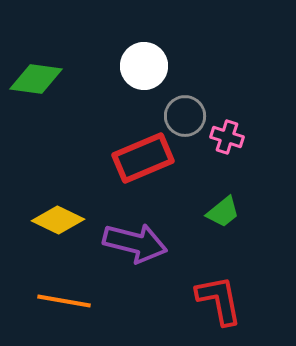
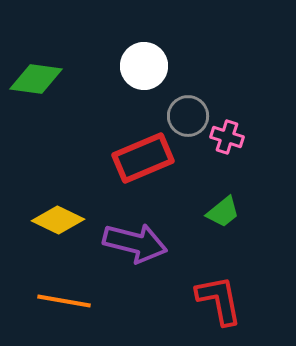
gray circle: moved 3 px right
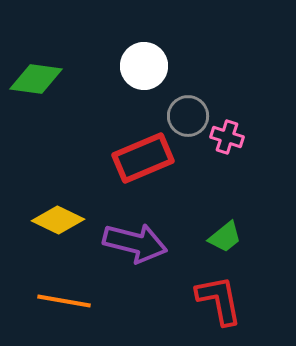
green trapezoid: moved 2 px right, 25 px down
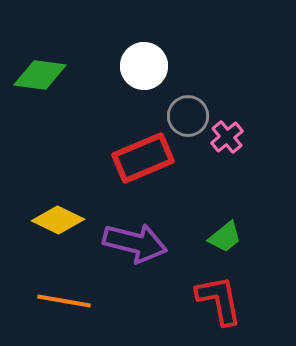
green diamond: moved 4 px right, 4 px up
pink cross: rotated 32 degrees clockwise
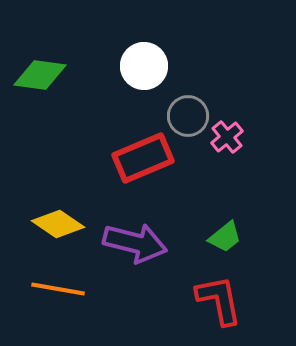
yellow diamond: moved 4 px down; rotated 9 degrees clockwise
orange line: moved 6 px left, 12 px up
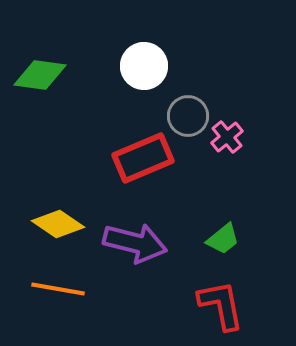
green trapezoid: moved 2 px left, 2 px down
red L-shape: moved 2 px right, 5 px down
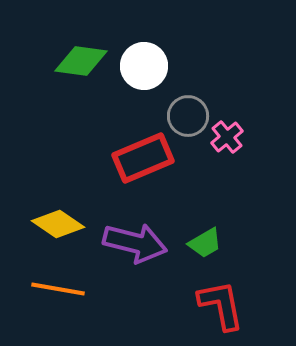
green diamond: moved 41 px right, 14 px up
green trapezoid: moved 18 px left, 4 px down; rotated 9 degrees clockwise
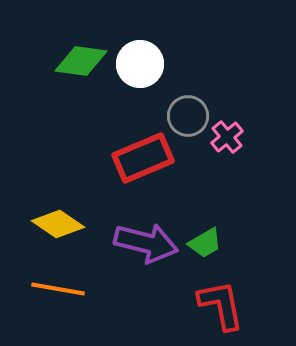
white circle: moved 4 px left, 2 px up
purple arrow: moved 11 px right
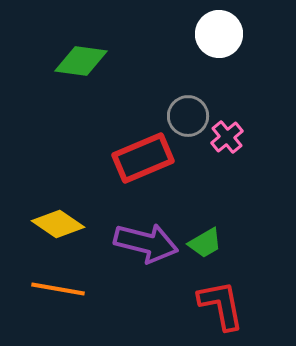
white circle: moved 79 px right, 30 px up
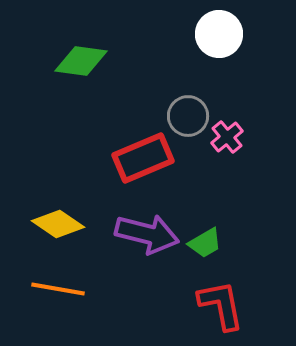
purple arrow: moved 1 px right, 9 px up
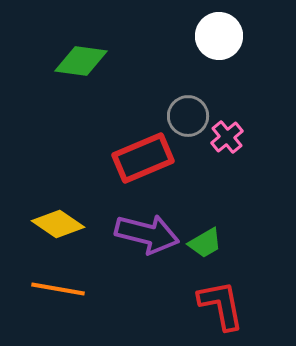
white circle: moved 2 px down
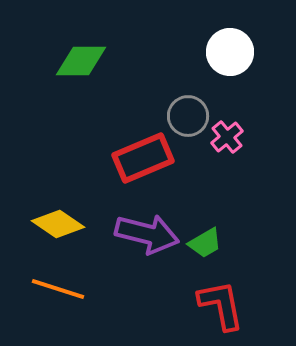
white circle: moved 11 px right, 16 px down
green diamond: rotated 8 degrees counterclockwise
orange line: rotated 8 degrees clockwise
